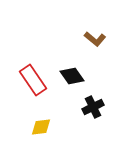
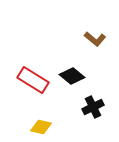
black diamond: rotated 15 degrees counterclockwise
red rectangle: rotated 24 degrees counterclockwise
yellow diamond: rotated 20 degrees clockwise
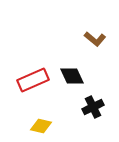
black diamond: rotated 25 degrees clockwise
red rectangle: rotated 56 degrees counterclockwise
yellow diamond: moved 1 px up
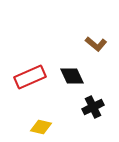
brown L-shape: moved 1 px right, 5 px down
red rectangle: moved 3 px left, 3 px up
yellow diamond: moved 1 px down
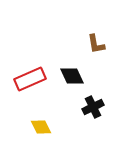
brown L-shape: rotated 40 degrees clockwise
red rectangle: moved 2 px down
yellow diamond: rotated 50 degrees clockwise
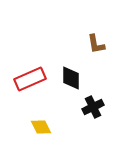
black diamond: moved 1 px left, 2 px down; rotated 25 degrees clockwise
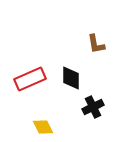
yellow diamond: moved 2 px right
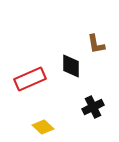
black diamond: moved 12 px up
yellow diamond: rotated 20 degrees counterclockwise
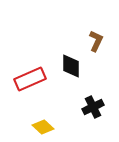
brown L-shape: moved 3 px up; rotated 145 degrees counterclockwise
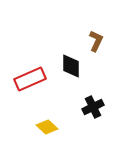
yellow diamond: moved 4 px right
